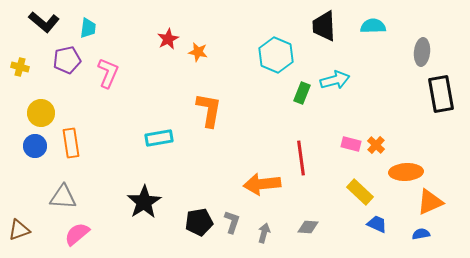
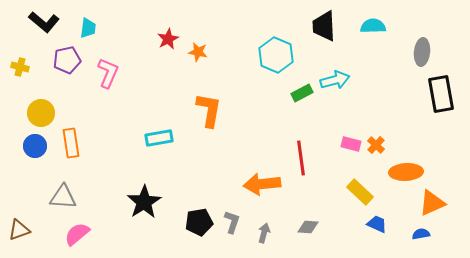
green rectangle: rotated 40 degrees clockwise
orange triangle: moved 2 px right, 1 px down
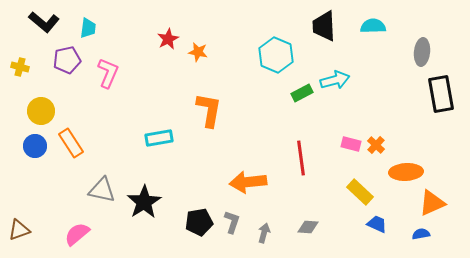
yellow circle: moved 2 px up
orange rectangle: rotated 24 degrees counterclockwise
orange arrow: moved 14 px left, 2 px up
gray triangle: moved 39 px right, 7 px up; rotated 8 degrees clockwise
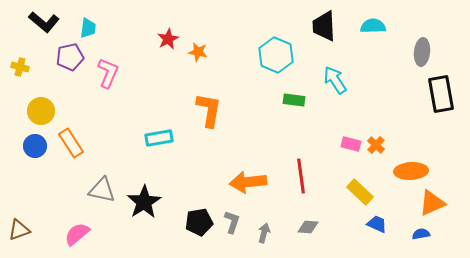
purple pentagon: moved 3 px right, 3 px up
cyan arrow: rotated 108 degrees counterclockwise
green rectangle: moved 8 px left, 7 px down; rotated 35 degrees clockwise
red line: moved 18 px down
orange ellipse: moved 5 px right, 1 px up
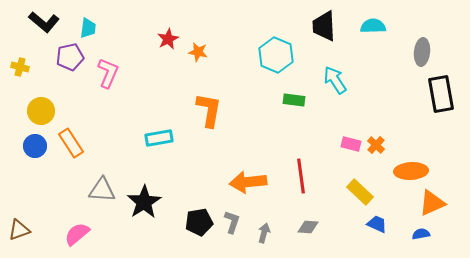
gray triangle: rotated 8 degrees counterclockwise
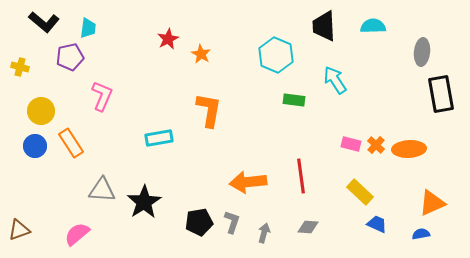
orange star: moved 3 px right, 2 px down; rotated 18 degrees clockwise
pink L-shape: moved 6 px left, 23 px down
orange ellipse: moved 2 px left, 22 px up
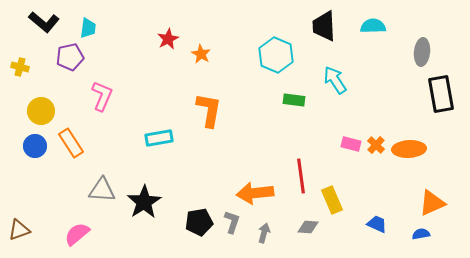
orange arrow: moved 7 px right, 11 px down
yellow rectangle: moved 28 px left, 8 px down; rotated 24 degrees clockwise
